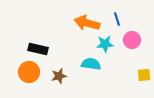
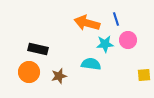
blue line: moved 1 px left
pink circle: moved 4 px left
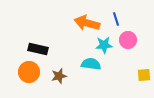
cyan star: moved 1 px left, 1 px down
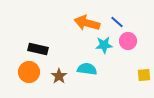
blue line: moved 1 px right, 3 px down; rotated 32 degrees counterclockwise
pink circle: moved 1 px down
cyan semicircle: moved 4 px left, 5 px down
brown star: rotated 21 degrees counterclockwise
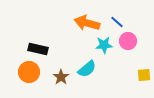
cyan semicircle: rotated 132 degrees clockwise
brown star: moved 2 px right, 1 px down
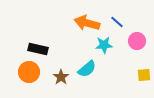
pink circle: moved 9 px right
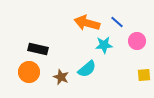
brown star: rotated 14 degrees counterclockwise
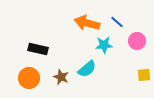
orange circle: moved 6 px down
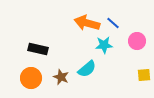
blue line: moved 4 px left, 1 px down
orange circle: moved 2 px right
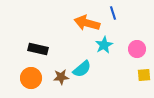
blue line: moved 10 px up; rotated 32 degrees clockwise
pink circle: moved 8 px down
cyan star: rotated 24 degrees counterclockwise
cyan semicircle: moved 5 px left
brown star: rotated 28 degrees counterclockwise
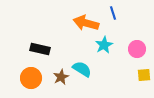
orange arrow: moved 1 px left
black rectangle: moved 2 px right
cyan semicircle: rotated 108 degrees counterclockwise
brown star: rotated 21 degrees counterclockwise
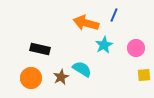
blue line: moved 1 px right, 2 px down; rotated 40 degrees clockwise
pink circle: moved 1 px left, 1 px up
